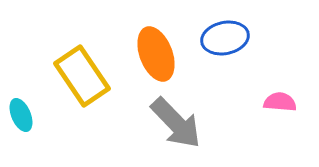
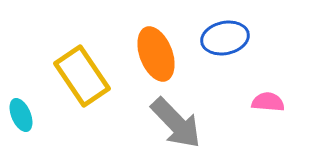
pink semicircle: moved 12 px left
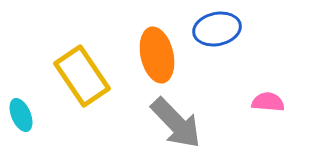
blue ellipse: moved 8 px left, 9 px up
orange ellipse: moved 1 px right, 1 px down; rotated 8 degrees clockwise
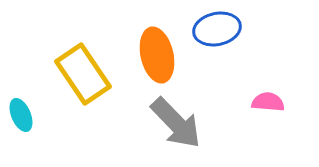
yellow rectangle: moved 1 px right, 2 px up
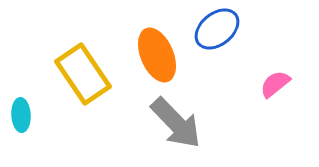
blue ellipse: rotated 27 degrees counterclockwise
orange ellipse: rotated 10 degrees counterclockwise
pink semicircle: moved 7 px right, 18 px up; rotated 44 degrees counterclockwise
cyan ellipse: rotated 20 degrees clockwise
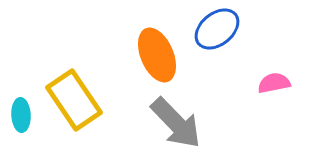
yellow rectangle: moved 9 px left, 26 px down
pink semicircle: moved 1 px left, 1 px up; rotated 28 degrees clockwise
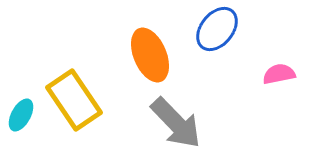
blue ellipse: rotated 12 degrees counterclockwise
orange ellipse: moved 7 px left
pink semicircle: moved 5 px right, 9 px up
cyan ellipse: rotated 32 degrees clockwise
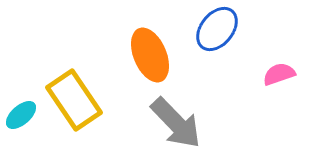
pink semicircle: rotated 8 degrees counterclockwise
cyan ellipse: rotated 20 degrees clockwise
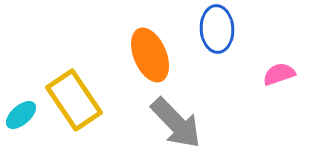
blue ellipse: rotated 42 degrees counterclockwise
